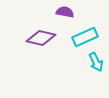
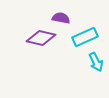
purple semicircle: moved 4 px left, 6 px down
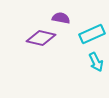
cyan rectangle: moved 7 px right, 3 px up
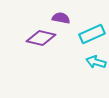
cyan arrow: rotated 132 degrees clockwise
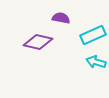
cyan rectangle: moved 1 px right, 1 px down
purple diamond: moved 3 px left, 4 px down
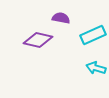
purple diamond: moved 2 px up
cyan arrow: moved 6 px down
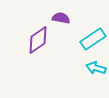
cyan rectangle: moved 4 px down; rotated 10 degrees counterclockwise
purple diamond: rotated 48 degrees counterclockwise
